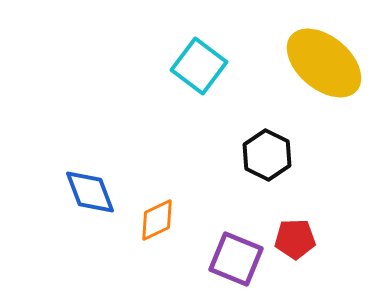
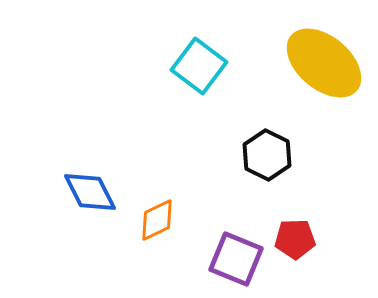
blue diamond: rotated 6 degrees counterclockwise
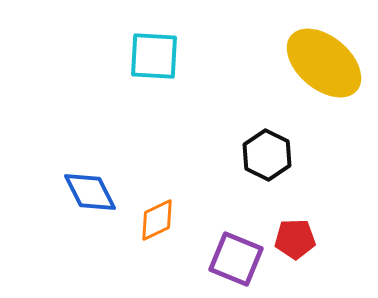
cyan square: moved 45 px left, 10 px up; rotated 34 degrees counterclockwise
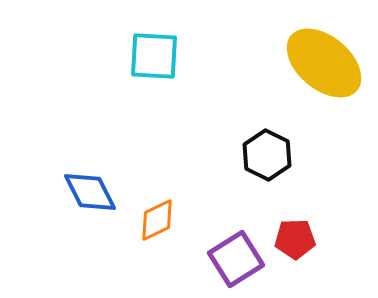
purple square: rotated 36 degrees clockwise
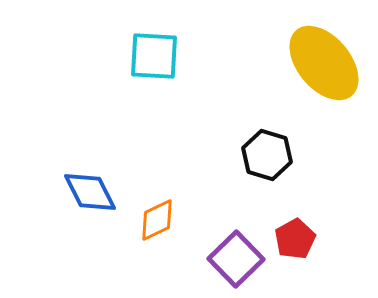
yellow ellipse: rotated 10 degrees clockwise
black hexagon: rotated 9 degrees counterclockwise
red pentagon: rotated 27 degrees counterclockwise
purple square: rotated 12 degrees counterclockwise
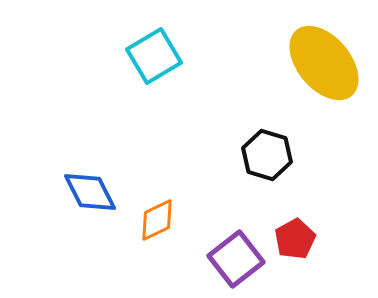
cyan square: rotated 34 degrees counterclockwise
purple square: rotated 6 degrees clockwise
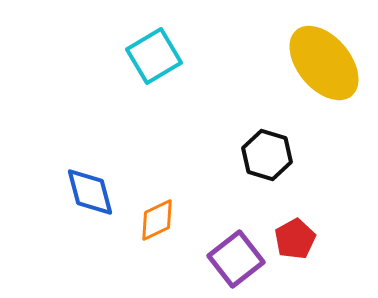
blue diamond: rotated 12 degrees clockwise
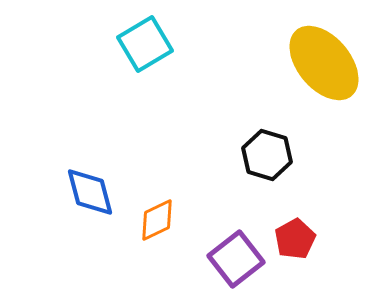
cyan square: moved 9 px left, 12 px up
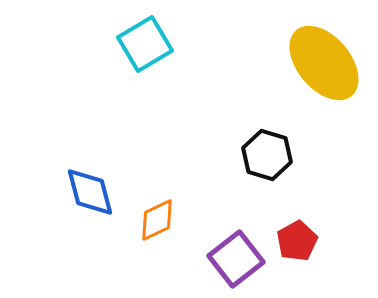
red pentagon: moved 2 px right, 2 px down
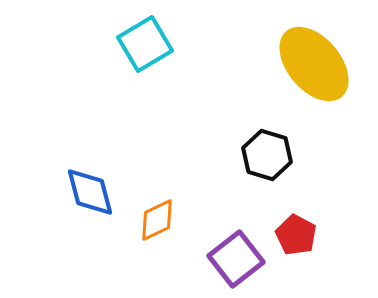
yellow ellipse: moved 10 px left, 1 px down
red pentagon: moved 1 px left, 6 px up; rotated 15 degrees counterclockwise
